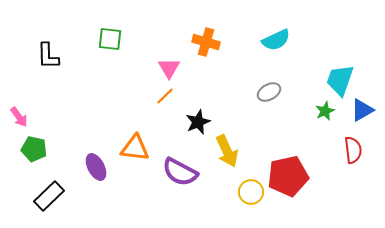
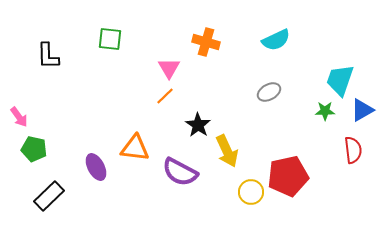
green star: rotated 24 degrees clockwise
black star: moved 3 px down; rotated 15 degrees counterclockwise
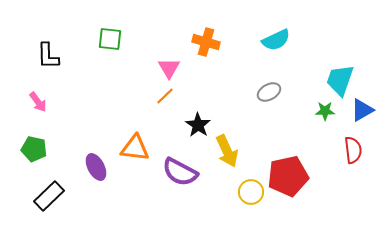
pink arrow: moved 19 px right, 15 px up
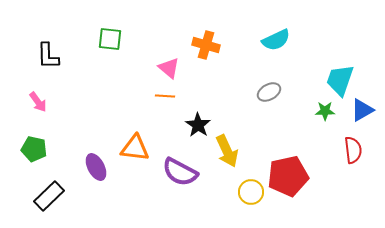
orange cross: moved 3 px down
pink triangle: rotated 20 degrees counterclockwise
orange line: rotated 48 degrees clockwise
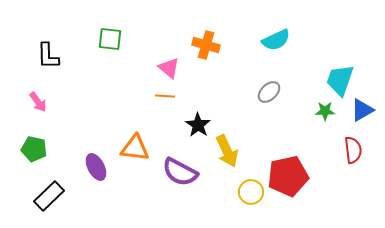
gray ellipse: rotated 15 degrees counterclockwise
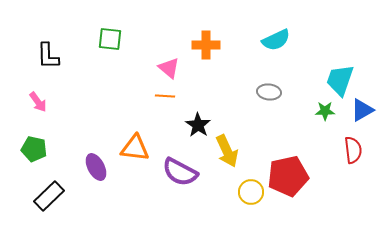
orange cross: rotated 16 degrees counterclockwise
gray ellipse: rotated 50 degrees clockwise
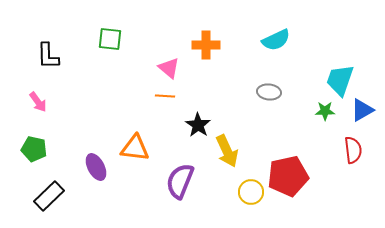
purple semicircle: moved 9 px down; rotated 84 degrees clockwise
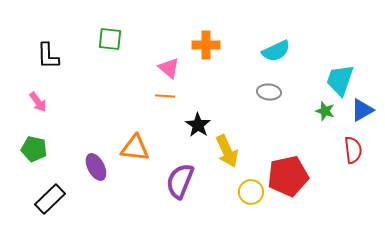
cyan semicircle: moved 11 px down
green star: rotated 18 degrees clockwise
black rectangle: moved 1 px right, 3 px down
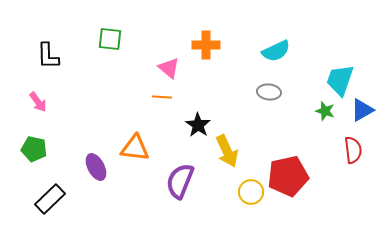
orange line: moved 3 px left, 1 px down
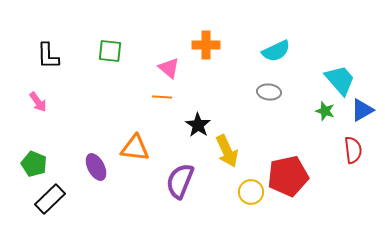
green square: moved 12 px down
cyan trapezoid: rotated 120 degrees clockwise
green pentagon: moved 15 px down; rotated 10 degrees clockwise
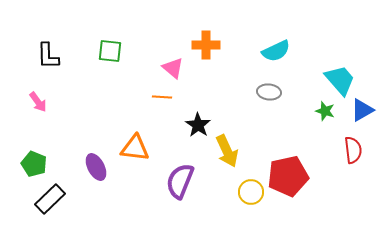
pink triangle: moved 4 px right
